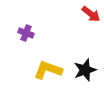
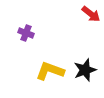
yellow L-shape: moved 2 px right, 1 px down
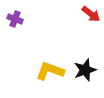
purple cross: moved 11 px left, 14 px up
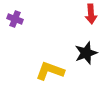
red arrow: rotated 48 degrees clockwise
black star: moved 1 px right, 17 px up
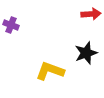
red arrow: rotated 90 degrees counterclockwise
purple cross: moved 4 px left, 6 px down
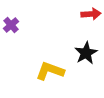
purple cross: rotated 28 degrees clockwise
black star: rotated 10 degrees counterclockwise
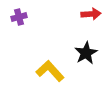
purple cross: moved 8 px right, 8 px up; rotated 28 degrees clockwise
yellow L-shape: rotated 28 degrees clockwise
